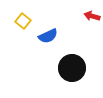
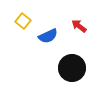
red arrow: moved 13 px left, 10 px down; rotated 21 degrees clockwise
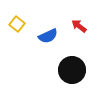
yellow square: moved 6 px left, 3 px down
black circle: moved 2 px down
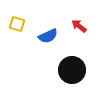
yellow square: rotated 21 degrees counterclockwise
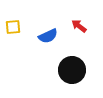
yellow square: moved 4 px left, 3 px down; rotated 21 degrees counterclockwise
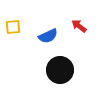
black circle: moved 12 px left
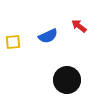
yellow square: moved 15 px down
black circle: moved 7 px right, 10 px down
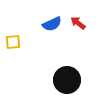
red arrow: moved 1 px left, 3 px up
blue semicircle: moved 4 px right, 12 px up
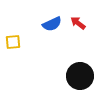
black circle: moved 13 px right, 4 px up
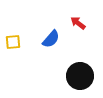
blue semicircle: moved 1 px left, 15 px down; rotated 24 degrees counterclockwise
